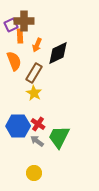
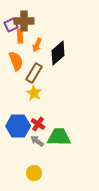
black diamond: rotated 15 degrees counterclockwise
orange semicircle: moved 2 px right
green trapezoid: rotated 65 degrees clockwise
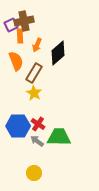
brown cross: rotated 12 degrees counterclockwise
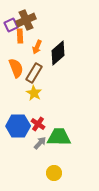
brown cross: moved 2 px right, 1 px up; rotated 12 degrees counterclockwise
orange arrow: moved 2 px down
orange semicircle: moved 7 px down
gray arrow: moved 3 px right, 2 px down; rotated 96 degrees clockwise
yellow circle: moved 20 px right
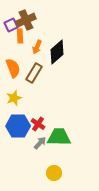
black diamond: moved 1 px left, 1 px up
orange semicircle: moved 3 px left
yellow star: moved 20 px left, 5 px down; rotated 21 degrees clockwise
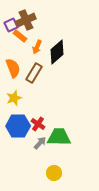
orange rectangle: rotated 48 degrees counterclockwise
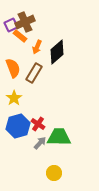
brown cross: moved 1 px left, 2 px down
yellow star: rotated 14 degrees counterclockwise
blue hexagon: rotated 15 degrees counterclockwise
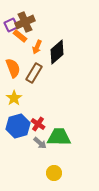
gray arrow: rotated 88 degrees clockwise
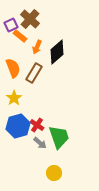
brown cross: moved 5 px right, 3 px up; rotated 24 degrees counterclockwise
red cross: moved 1 px left, 1 px down
green trapezoid: rotated 70 degrees clockwise
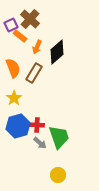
red cross: rotated 32 degrees counterclockwise
yellow circle: moved 4 px right, 2 px down
